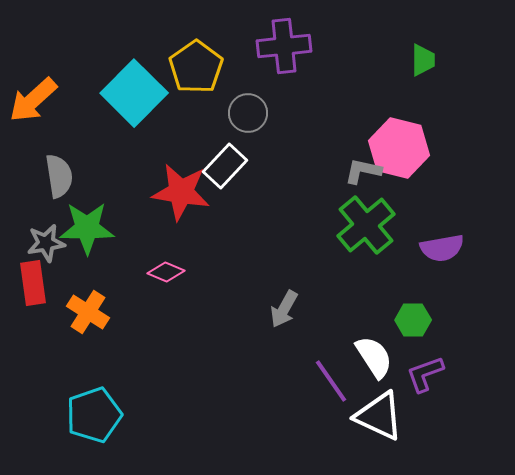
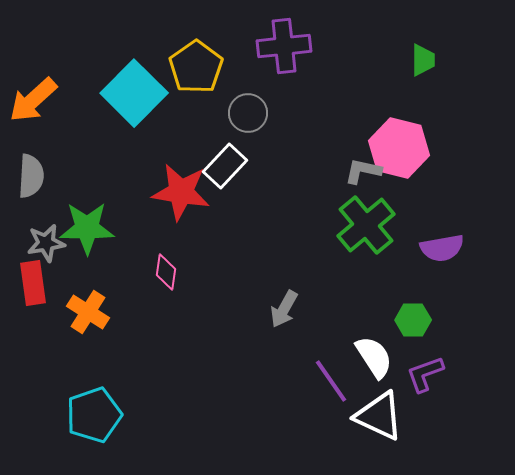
gray semicircle: moved 28 px left; rotated 12 degrees clockwise
pink diamond: rotated 75 degrees clockwise
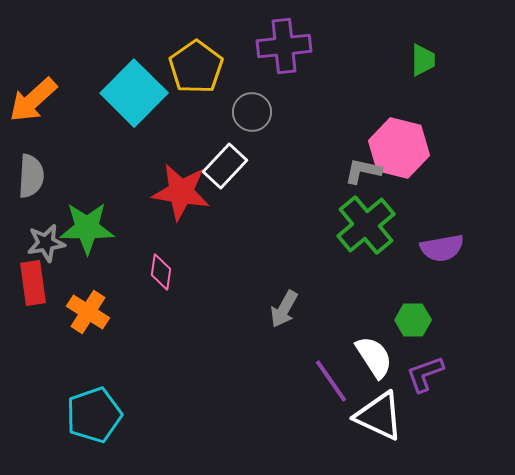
gray circle: moved 4 px right, 1 px up
pink diamond: moved 5 px left
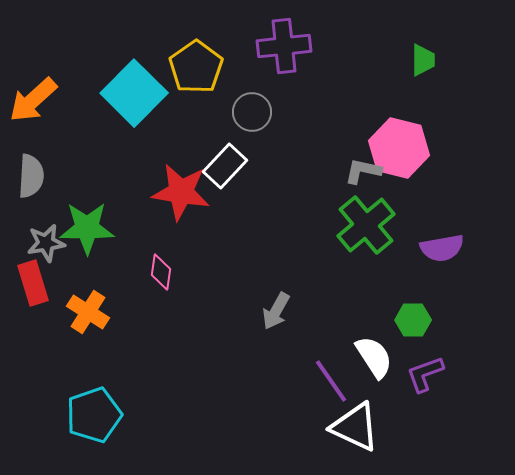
red rectangle: rotated 9 degrees counterclockwise
gray arrow: moved 8 px left, 2 px down
white triangle: moved 24 px left, 11 px down
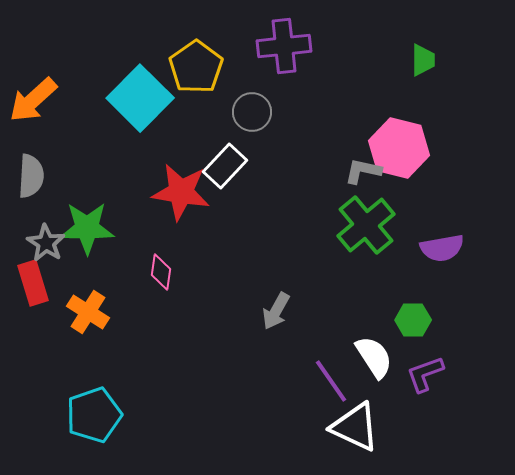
cyan square: moved 6 px right, 5 px down
gray star: rotated 30 degrees counterclockwise
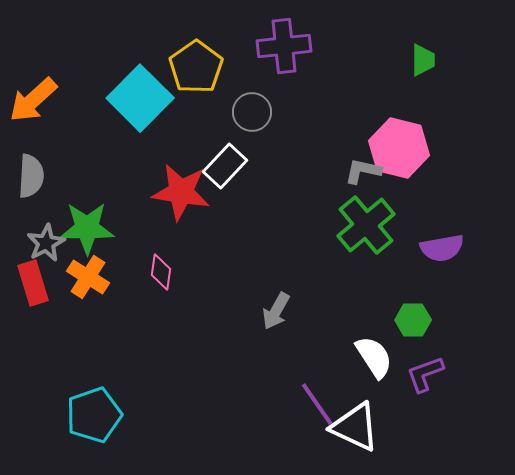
gray star: rotated 12 degrees clockwise
orange cross: moved 35 px up
purple line: moved 14 px left, 23 px down
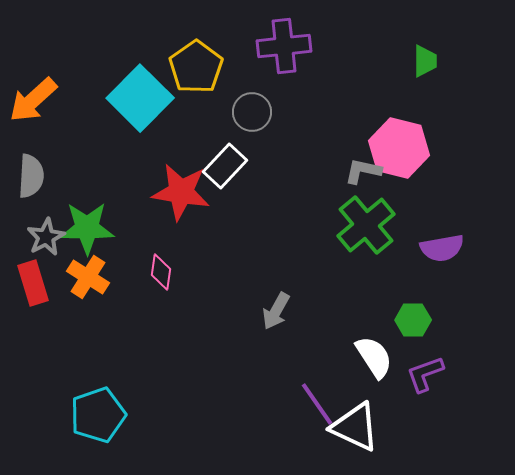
green trapezoid: moved 2 px right, 1 px down
gray star: moved 6 px up
cyan pentagon: moved 4 px right
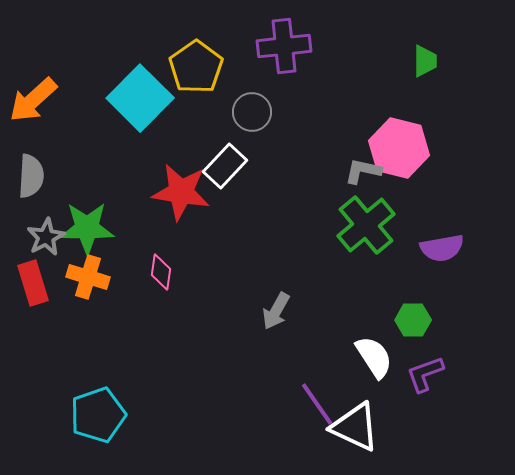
orange cross: rotated 15 degrees counterclockwise
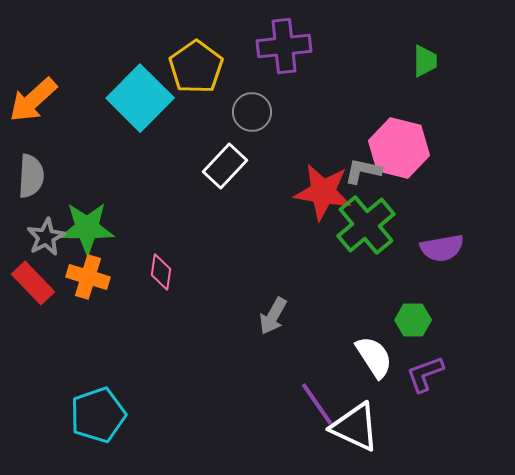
red star: moved 142 px right
red rectangle: rotated 27 degrees counterclockwise
gray arrow: moved 3 px left, 5 px down
